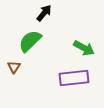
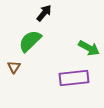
green arrow: moved 5 px right
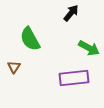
black arrow: moved 27 px right
green semicircle: moved 2 px up; rotated 75 degrees counterclockwise
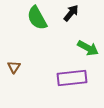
green semicircle: moved 7 px right, 21 px up
green arrow: moved 1 px left
purple rectangle: moved 2 px left
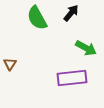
green arrow: moved 2 px left
brown triangle: moved 4 px left, 3 px up
